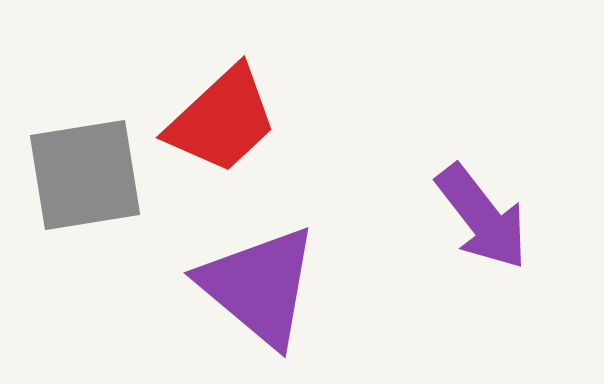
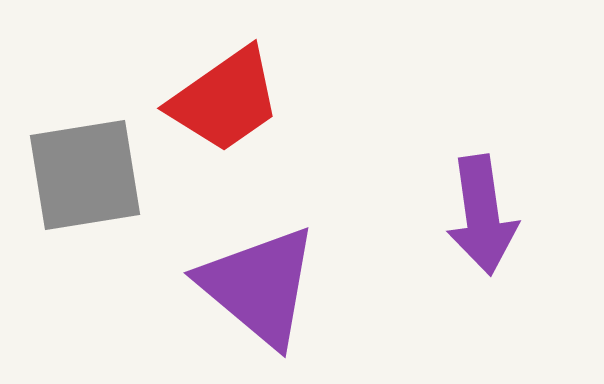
red trapezoid: moved 3 px right, 20 px up; rotated 8 degrees clockwise
purple arrow: moved 2 px up; rotated 30 degrees clockwise
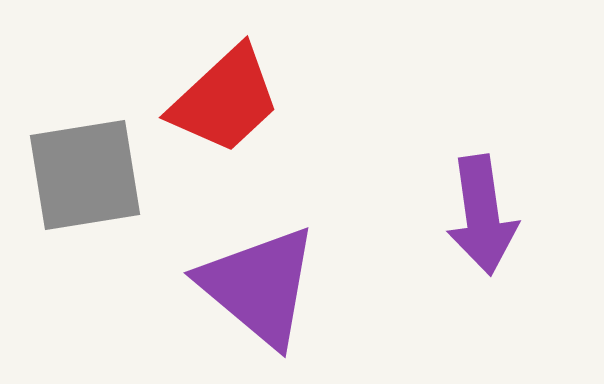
red trapezoid: rotated 8 degrees counterclockwise
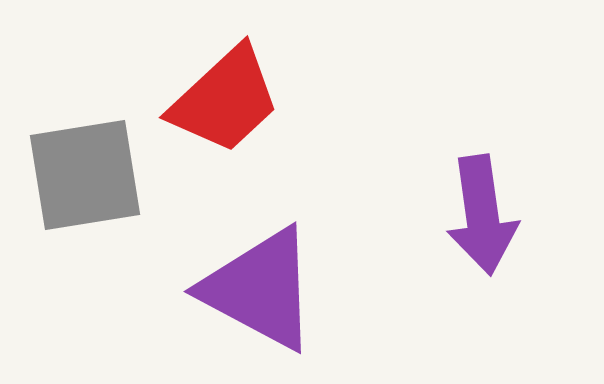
purple triangle: moved 1 px right, 3 px down; rotated 12 degrees counterclockwise
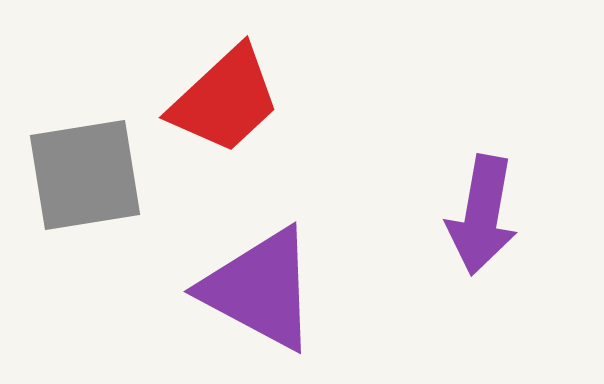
purple arrow: rotated 18 degrees clockwise
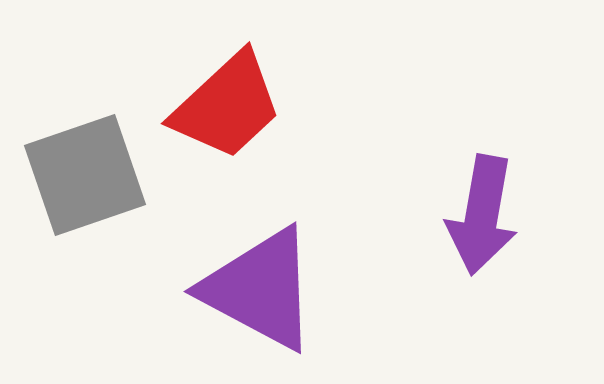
red trapezoid: moved 2 px right, 6 px down
gray square: rotated 10 degrees counterclockwise
